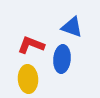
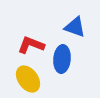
blue triangle: moved 3 px right
yellow ellipse: rotated 32 degrees counterclockwise
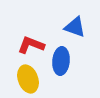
blue ellipse: moved 1 px left, 2 px down
yellow ellipse: rotated 16 degrees clockwise
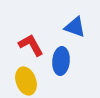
red L-shape: rotated 40 degrees clockwise
yellow ellipse: moved 2 px left, 2 px down
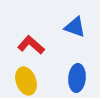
red L-shape: rotated 20 degrees counterclockwise
blue ellipse: moved 16 px right, 17 px down
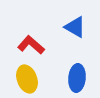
blue triangle: rotated 10 degrees clockwise
yellow ellipse: moved 1 px right, 2 px up
